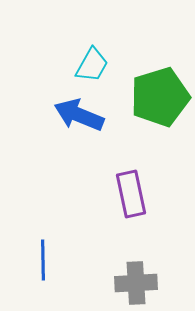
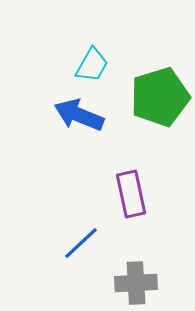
blue line: moved 38 px right, 17 px up; rotated 48 degrees clockwise
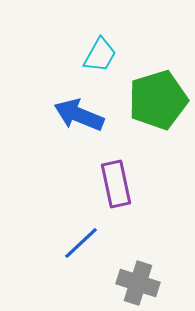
cyan trapezoid: moved 8 px right, 10 px up
green pentagon: moved 2 px left, 3 px down
purple rectangle: moved 15 px left, 10 px up
gray cross: moved 2 px right; rotated 21 degrees clockwise
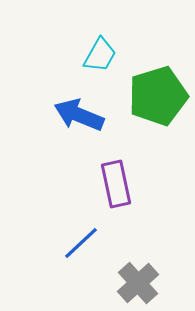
green pentagon: moved 4 px up
gray cross: rotated 30 degrees clockwise
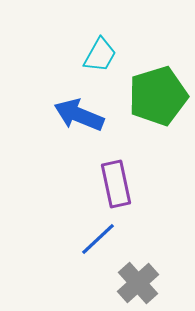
blue line: moved 17 px right, 4 px up
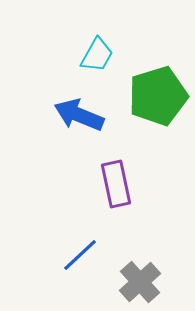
cyan trapezoid: moved 3 px left
blue line: moved 18 px left, 16 px down
gray cross: moved 2 px right, 1 px up
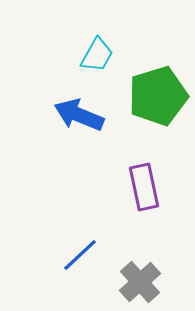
purple rectangle: moved 28 px right, 3 px down
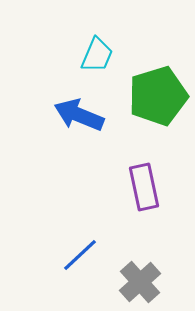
cyan trapezoid: rotated 6 degrees counterclockwise
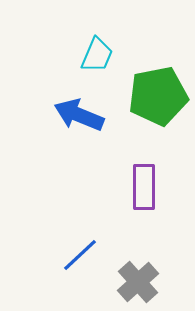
green pentagon: rotated 6 degrees clockwise
purple rectangle: rotated 12 degrees clockwise
gray cross: moved 2 px left
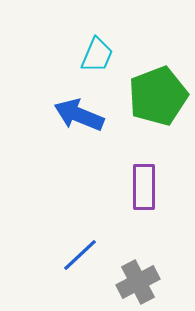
green pentagon: rotated 10 degrees counterclockwise
gray cross: rotated 15 degrees clockwise
